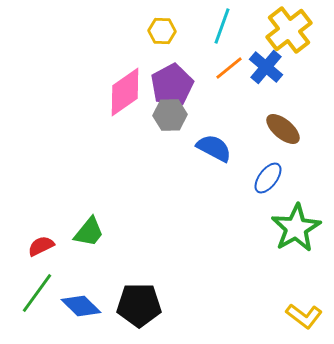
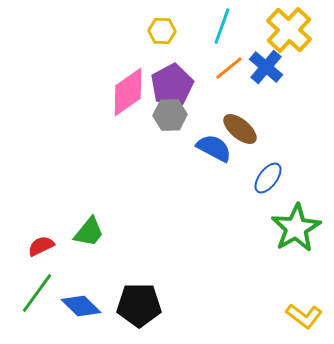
yellow cross: rotated 9 degrees counterclockwise
pink diamond: moved 3 px right
brown ellipse: moved 43 px left
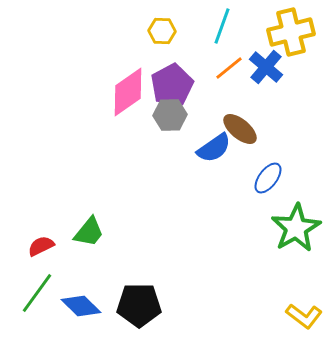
yellow cross: moved 2 px right, 2 px down; rotated 33 degrees clockwise
blue semicircle: rotated 117 degrees clockwise
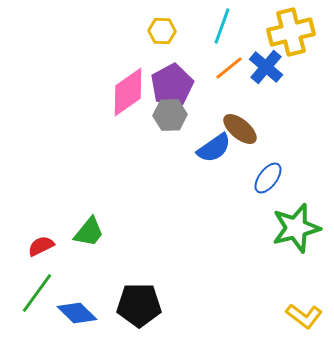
green star: rotated 15 degrees clockwise
blue diamond: moved 4 px left, 7 px down
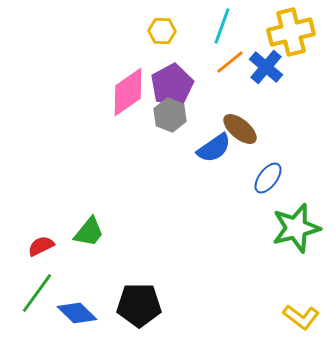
orange line: moved 1 px right, 6 px up
gray hexagon: rotated 24 degrees clockwise
yellow L-shape: moved 3 px left, 1 px down
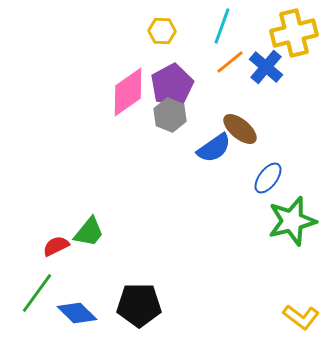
yellow cross: moved 3 px right, 1 px down
green star: moved 4 px left, 7 px up
red semicircle: moved 15 px right
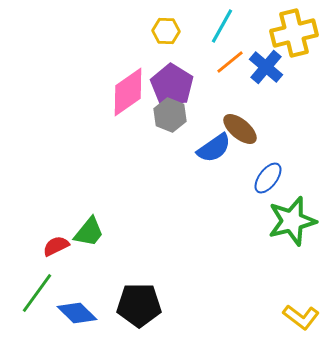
cyan line: rotated 9 degrees clockwise
yellow hexagon: moved 4 px right
purple pentagon: rotated 12 degrees counterclockwise
